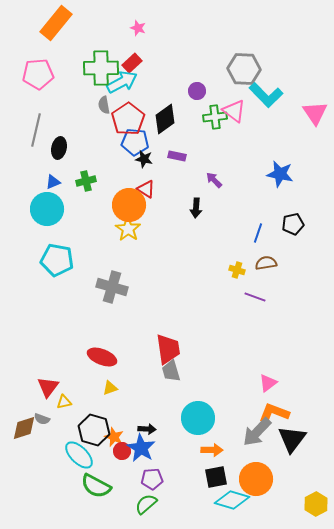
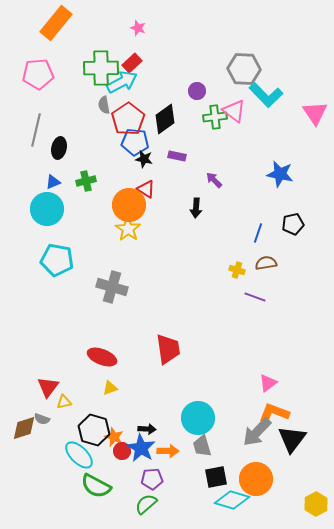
gray trapezoid at (171, 371): moved 31 px right, 75 px down
orange arrow at (212, 450): moved 44 px left, 1 px down
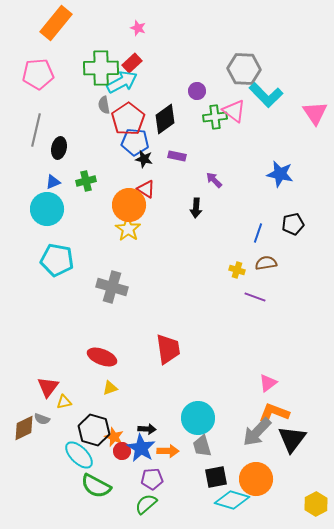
brown diamond at (24, 428): rotated 8 degrees counterclockwise
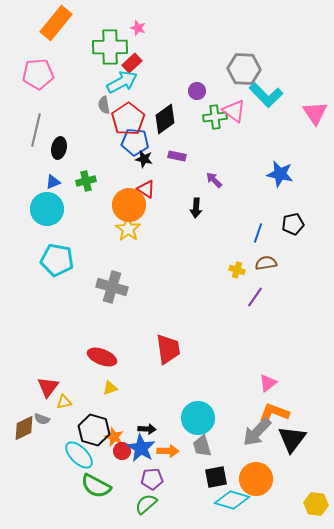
green cross at (101, 68): moved 9 px right, 21 px up
purple line at (255, 297): rotated 75 degrees counterclockwise
yellow hexagon at (316, 504): rotated 25 degrees counterclockwise
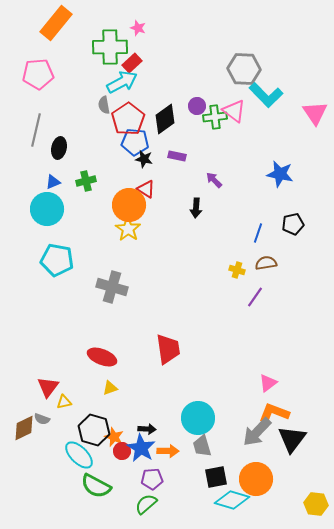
purple circle at (197, 91): moved 15 px down
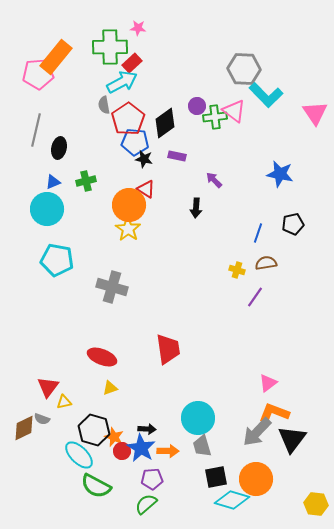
orange rectangle at (56, 23): moved 34 px down
pink star at (138, 28): rotated 14 degrees counterclockwise
black diamond at (165, 119): moved 4 px down
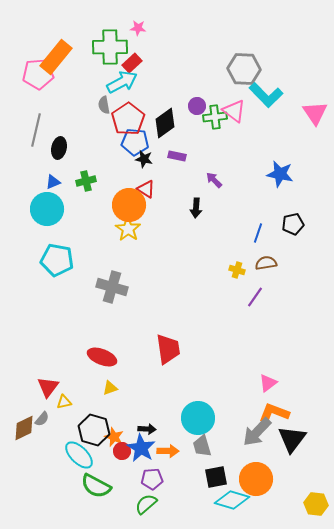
gray semicircle at (42, 419): rotated 70 degrees counterclockwise
